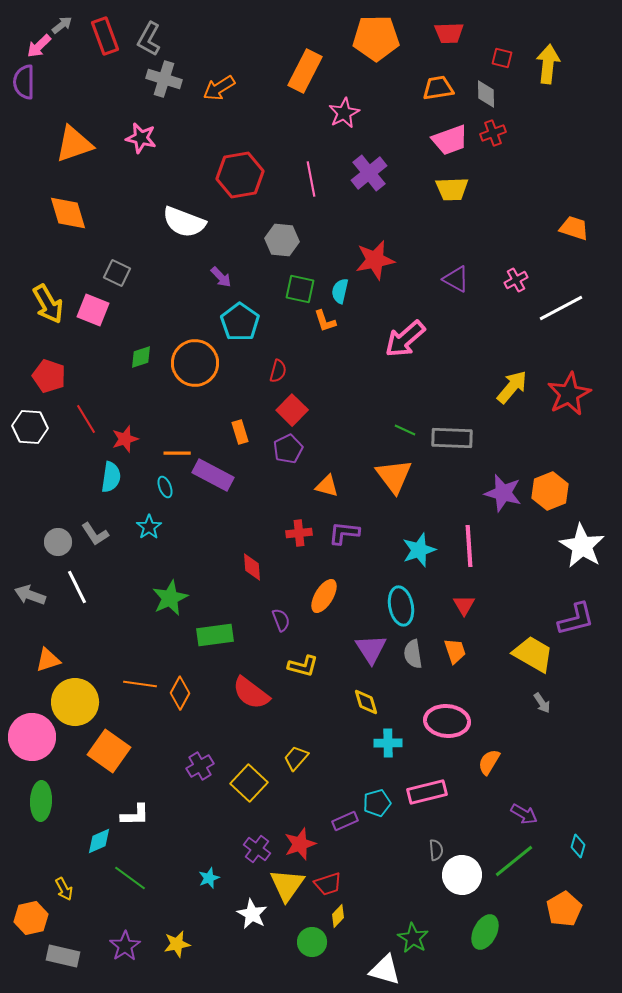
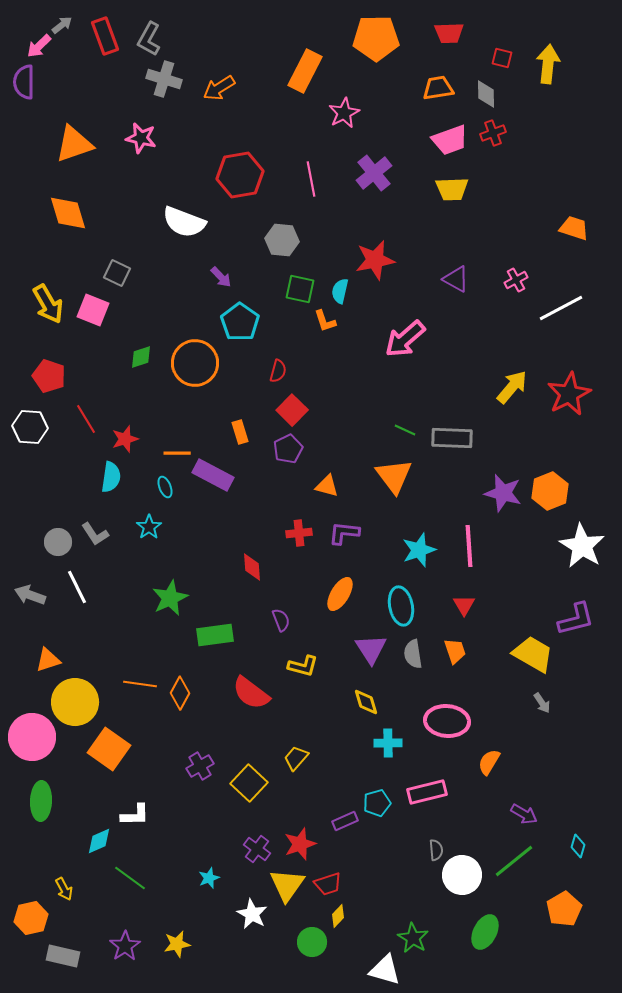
purple cross at (369, 173): moved 5 px right
orange ellipse at (324, 596): moved 16 px right, 2 px up
orange square at (109, 751): moved 2 px up
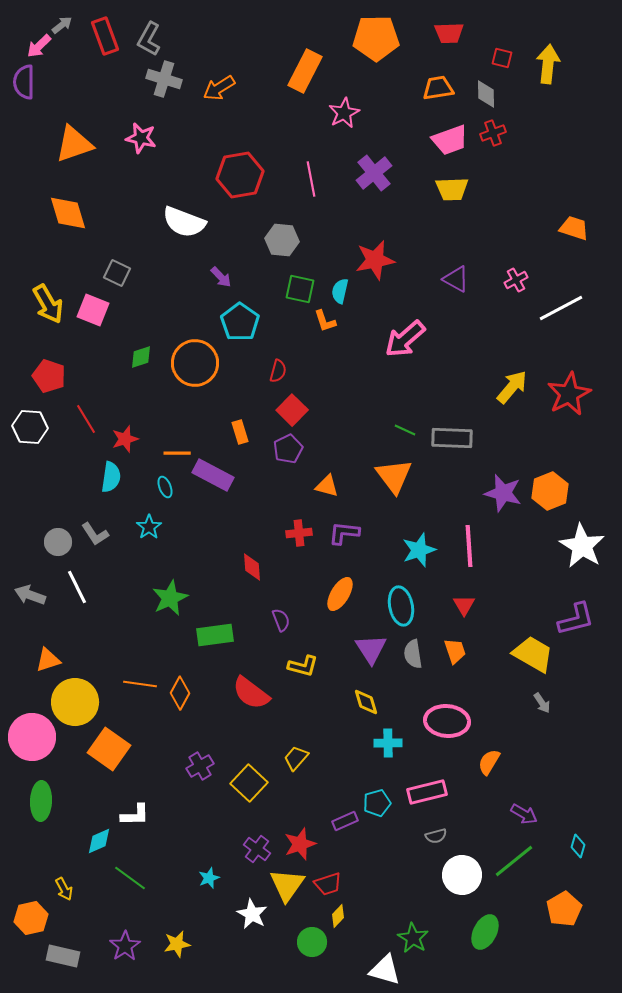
gray semicircle at (436, 850): moved 14 px up; rotated 80 degrees clockwise
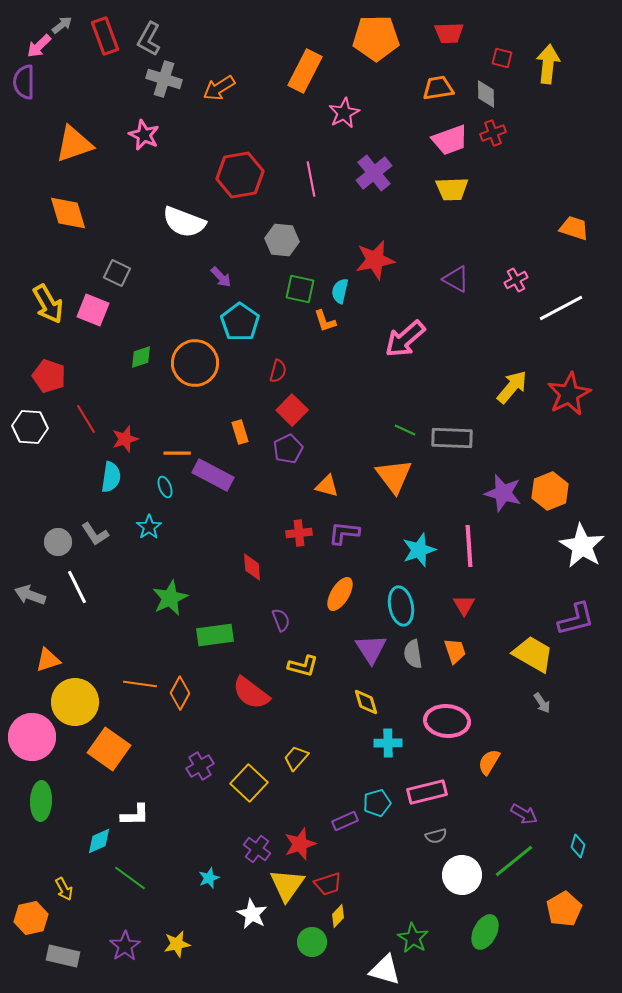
pink star at (141, 138): moved 3 px right, 3 px up; rotated 12 degrees clockwise
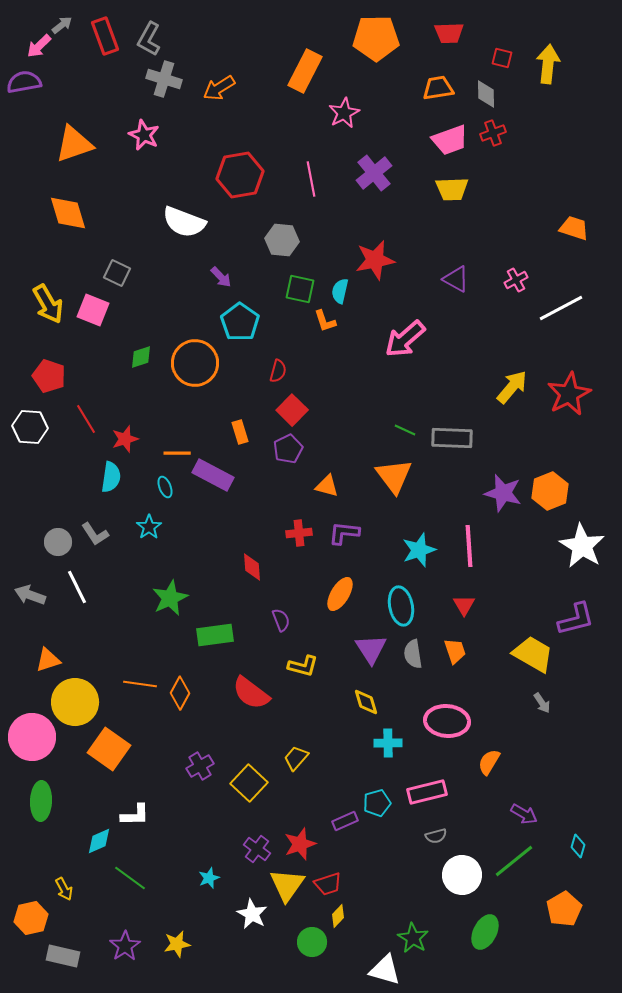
purple semicircle at (24, 82): rotated 80 degrees clockwise
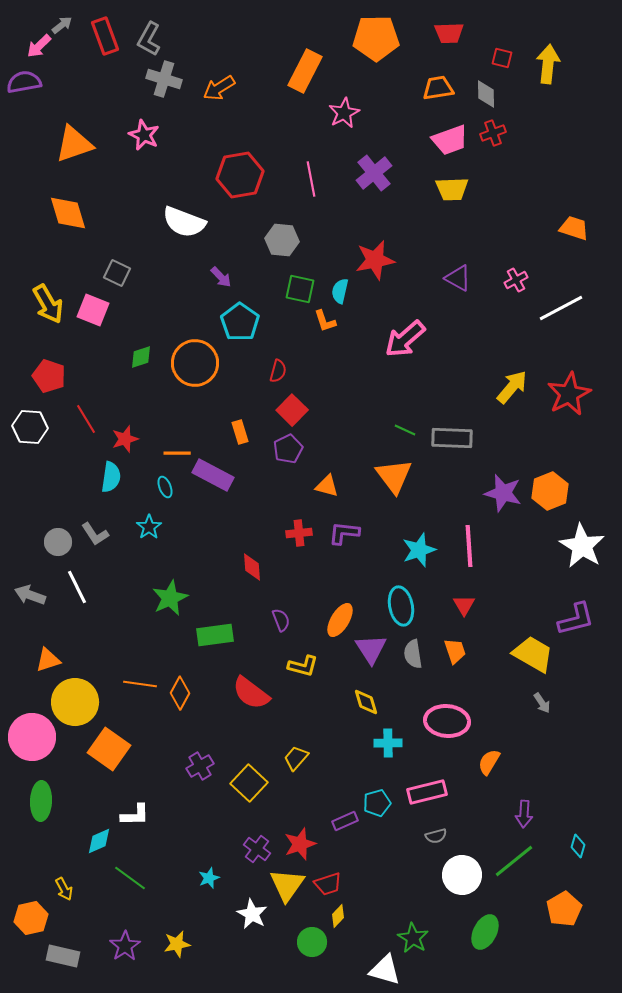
purple triangle at (456, 279): moved 2 px right, 1 px up
orange ellipse at (340, 594): moved 26 px down
purple arrow at (524, 814): rotated 64 degrees clockwise
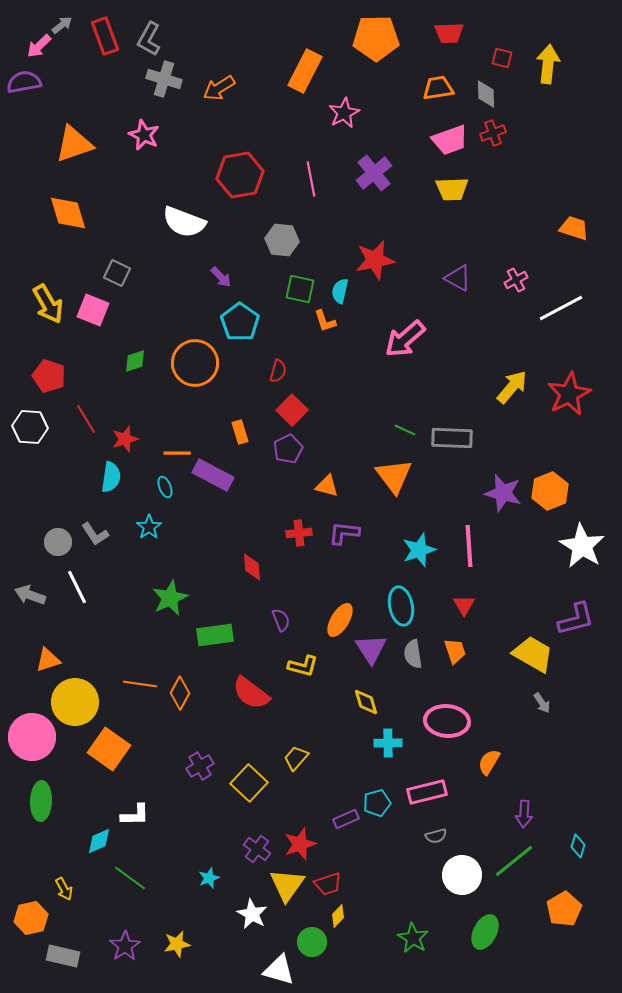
green diamond at (141, 357): moved 6 px left, 4 px down
purple rectangle at (345, 821): moved 1 px right, 2 px up
white triangle at (385, 970): moved 106 px left
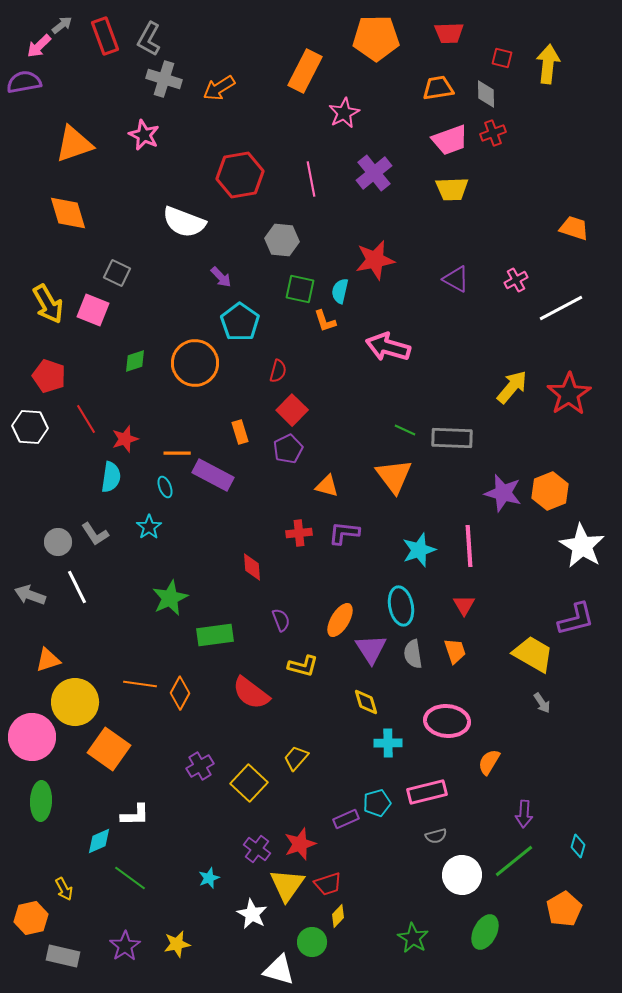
purple triangle at (458, 278): moved 2 px left, 1 px down
pink arrow at (405, 339): moved 17 px left, 8 px down; rotated 57 degrees clockwise
red star at (569, 394): rotated 6 degrees counterclockwise
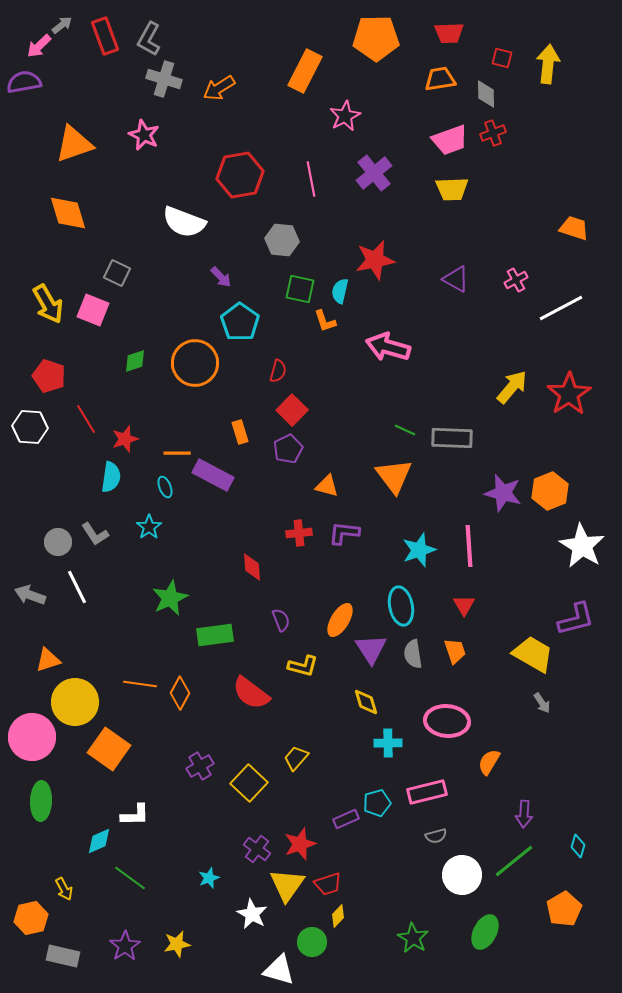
orange trapezoid at (438, 88): moved 2 px right, 9 px up
pink star at (344, 113): moved 1 px right, 3 px down
